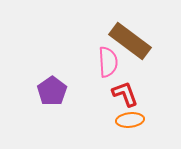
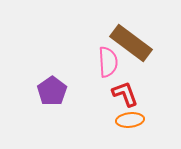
brown rectangle: moved 1 px right, 2 px down
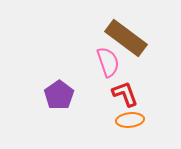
brown rectangle: moved 5 px left, 5 px up
pink semicircle: rotated 16 degrees counterclockwise
purple pentagon: moved 7 px right, 4 px down
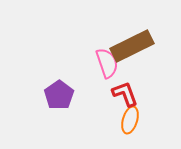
brown rectangle: moved 6 px right, 8 px down; rotated 63 degrees counterclockwise
pink semicircle: moved 1 px left, 1 px down
orange ellipse: rotated 68 degrees counterclockwise
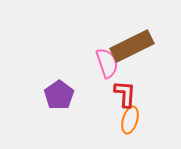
red L-shape: rotated 24 degrees clockwise
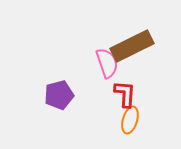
purple pentagon: rotated 20 degrees clockwise
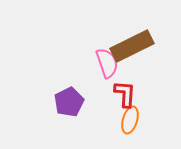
purple pentagon: moved 10 px right, 7 px down; rotated 12 degrees counterclockwise
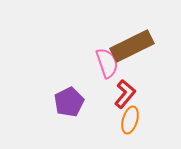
red L-shape: rotated 36 degrees clockwise
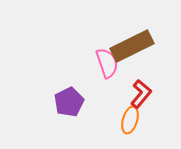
red L-shape: moved 16 px right
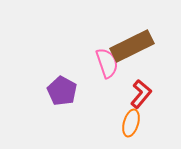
purple pentagon: moved 7 px left, 11 px up; rotated 16 degrees counterclockwise
orange ellipse: moved 1 px right, 3 px down
